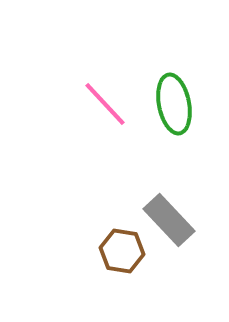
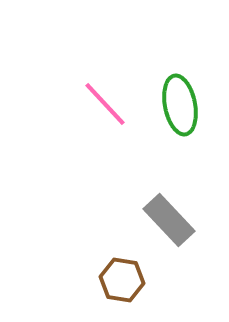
green ellipse: moved 6 px right, 1 px down
brown hexagon: moved 29 px down
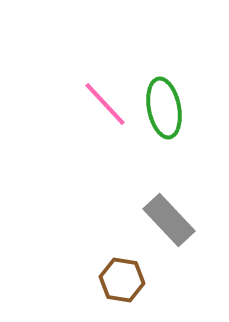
green ellipse: moved 16 px left, 3 px down
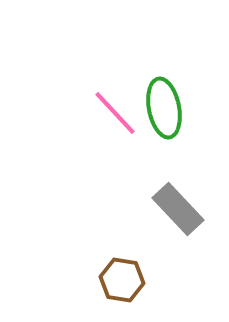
pink line: moved 10 px right, 9 px down
gray rectangle: moved 9 px right, 11 px up
